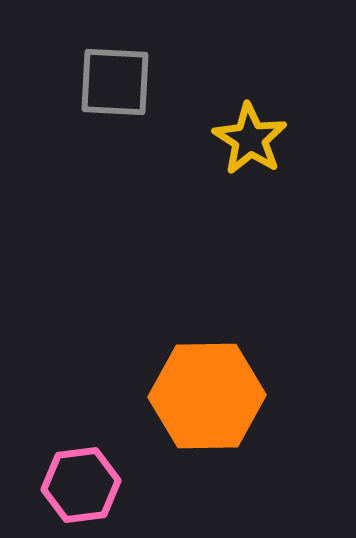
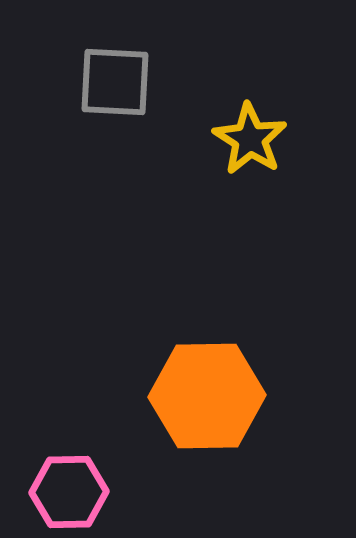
pink hexagon: moved 12 px left, 7 px down; rotated 6 degrees clockwise
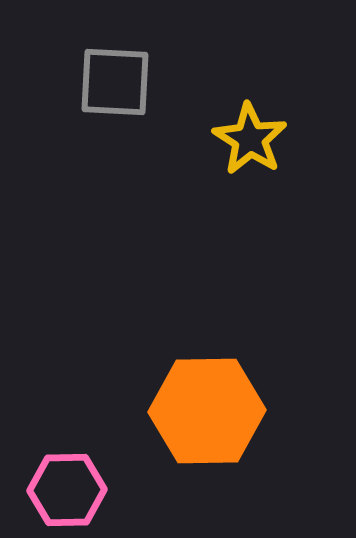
orange hexagon: moved 15 px down
pink hexagon: moved 2 px left, 2 px up
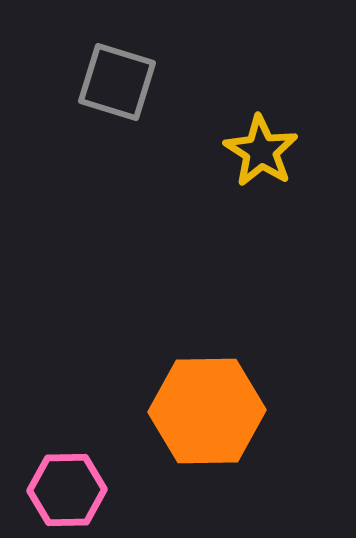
gray square: moved 2 px right; rotated 14 degrees clockwise
yellow star: moved 11 px right, 12 px down
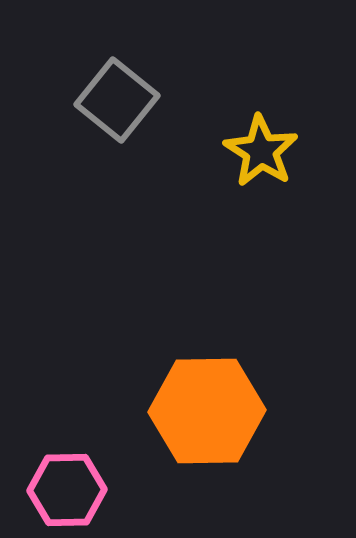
gray square: moved 18 px down; rotated 22 degrees clockwise
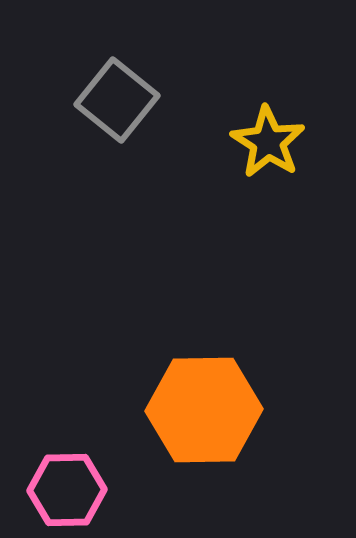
yellow star: moved 7 px right, 9 px up
orange hexagon: moved 3 px left, 1 px up
